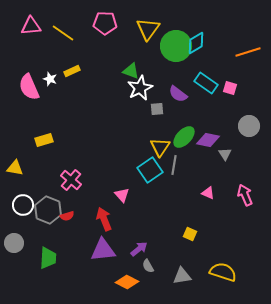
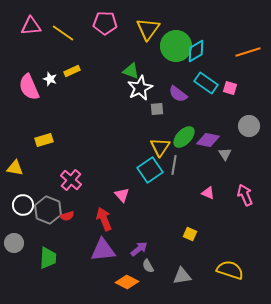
cyan diamond at (196, 43): moved 8 px down
yellow semicircle at (223, 272): moved 7 px right, 2 px up
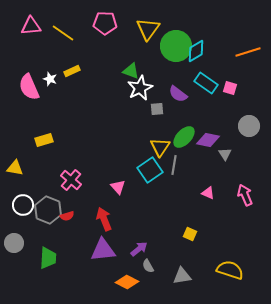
pink triangle at (122, 195): moved 4 px left, 8 px up
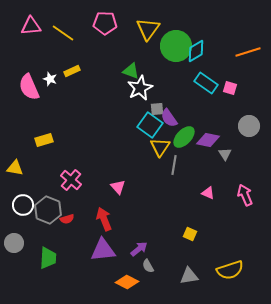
purple semicircle at (178, 94): moved 9 px left, 24 px down; rotated 18 degrees clockwise
cyan square at (150, 170): moved 45 px up; rotated 20 degrees counterclockwise
red semicircle at (67, 216): moved 3 px down
yellow semicircle at (230, 270): rotated 144 degrees clockwise
gray triangle at (182, 276): moved 7 px right
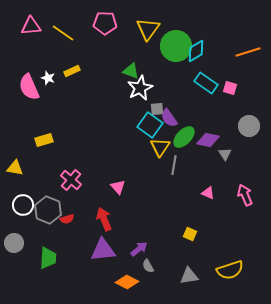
white star at (50, 79): moved 2 px left, 1 px up
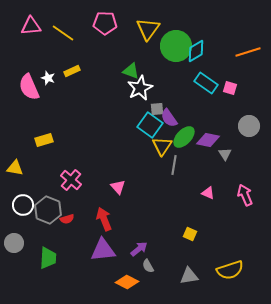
yellow triangle at (160, 147): moved 2 px right, 1 px up
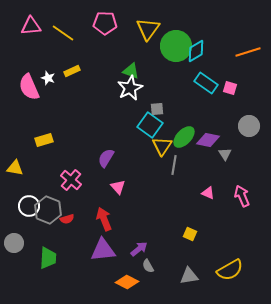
white star at (140, 88): moved 10 px left
purple semicircle at (169, 118): moved 63 px left, 40 px down; rotated 66 degrees clockwise
pink arrow at (245, 195): moved 3 px left, 1 px down
white circle at (23, 205): moved 6 px right, 1 px down
yellow semicircle at (230, 270): rotated 12 degrees counterclockwise
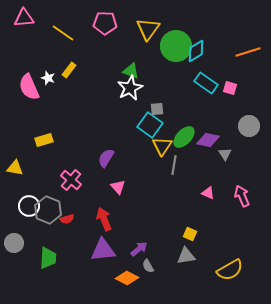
pink triangle at (31, 26): moved 7 px left, 8 px up
yellow rectangle at (72, 71): moved 3 px left, 1 px up; rotated 28 degrees counterclockwise
gray triangle at (189, 276): moved 3 px left, 20 px up
orange diamond at (127, 282): moved 4 px up
